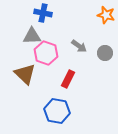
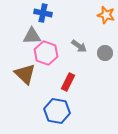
red rectangle: moved 3 px down
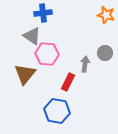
blue cross: rotated 18 degrees counterclockwise
gray triangle: rotated 36 degrees clockwise
gray arrow: moved 6 px right, 18 px down; rotated 119 degrees counterclockwise
pink hexagon: moved 1 px right, 1 px down; rotated 15 degrees counterclockwise
brown triangle: rotated 25 degrees clockwise
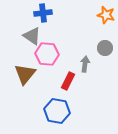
gray circle: moved 5 px up
red rectangle: moved 1 px up
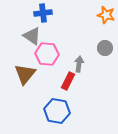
gray arrow: moved 6 px left
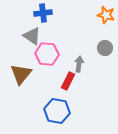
brown triangle: moved 4 px left
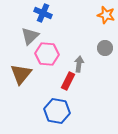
blue cross: rotated 30 degrees clockwise
gray triangle: moved 2 px left; rotated 42 degrees clockwise
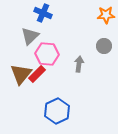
orange star: rotated 18 degrees counterclockwise
gray circle: moved 1 px left, 2 px up
red rectangle: moved 31 px left, 7 px up; rotated 18 degrees clockwise
blue hexagon: rotated 25 degrees clockwise
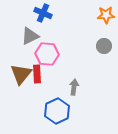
gray triangle: rotated 18 degrees clockwise
gray arrow: moved 5 px left, 23 px down
red rectangle: rotated 48 degrees counterclockwise
